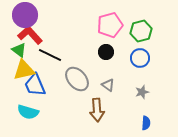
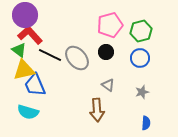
gray ellipse: moved 21 px up
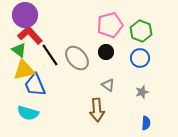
green hexagon: rotated 25 degrees counterclockwise
black line: rotated 30 degrees clockwise
cyan semicircle: moved 1 px down
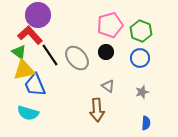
purple circle: moved 13 px right
green triangle: moved 2 px down
gray triangle: moved 1 px down
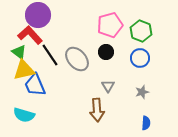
gray ellipse: moved 1 px down
gray triangle: rotated 24 degrees clockwise
cyan semicircle: moved 4 px left, 2 px down
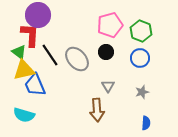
red L-shape: rotated 45 degrees clockwise
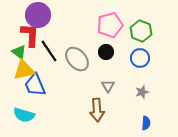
black line: moved 1 px left, 4 px up
